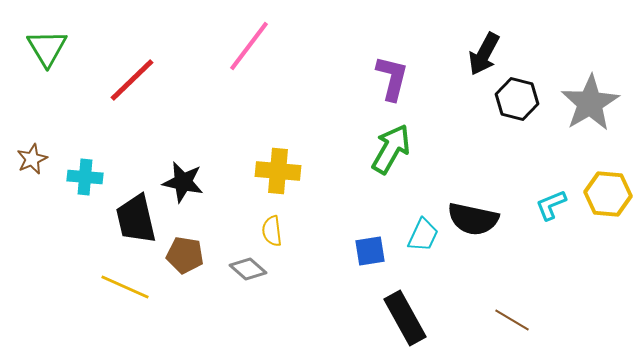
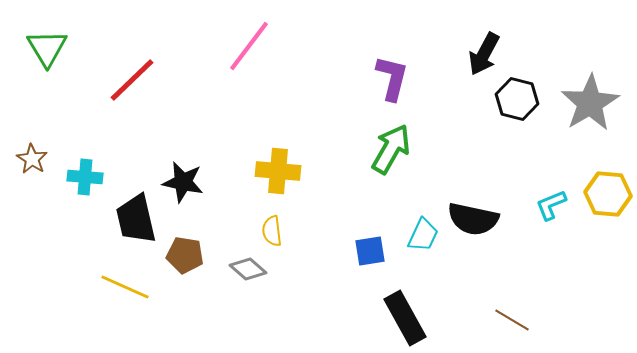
brown star: rotated 16 degrees counterclockwise
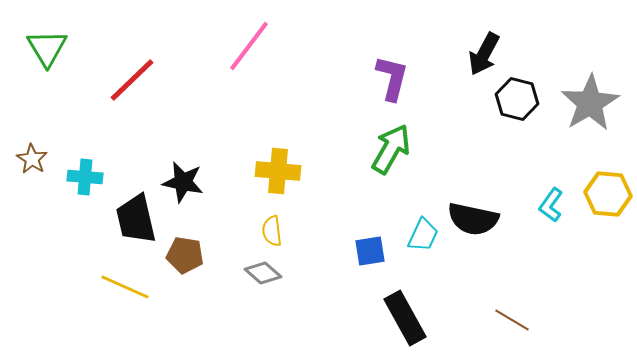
cyan L-shape: rotated 32 degrees counterclockwise
gray diamond: moved 15 px right, 4 px down
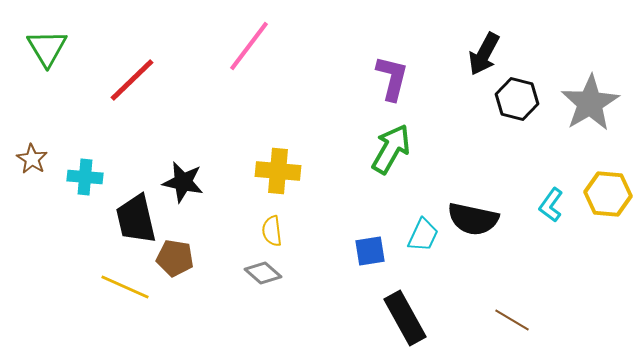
brown pentagon: moved 10 px left, 3 px down
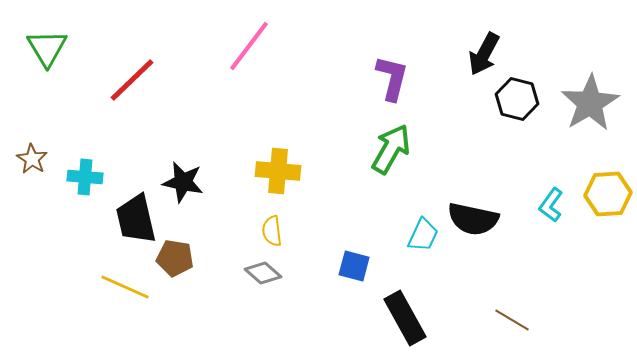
yellow hexagon: rotated 9 degrees counterclockwise
blue square: moved 16 px left, 15 px down; rotated 24 degrees clockwise
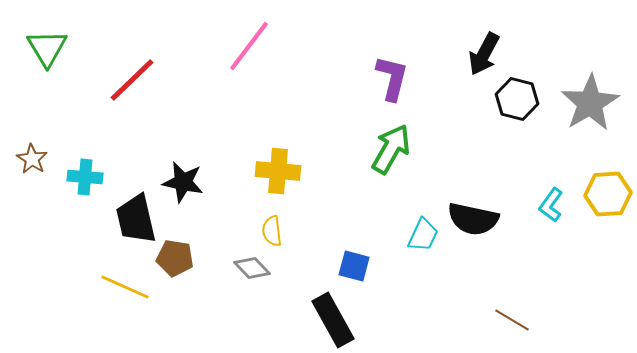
gray diamond: moved 11 px left, 5 px up; rotated 6 degrees clockwise
black rectangle: moved 72 px left, 2 px down
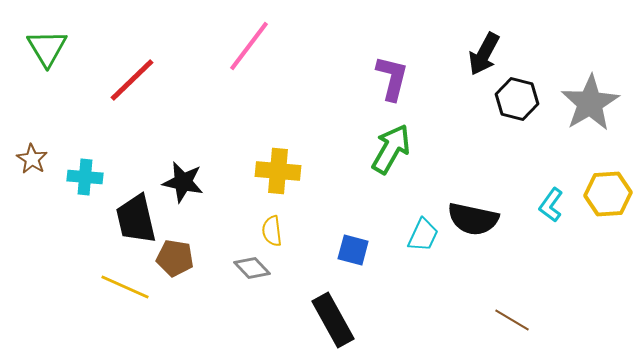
blue square: moved 1 px left, 16 px up
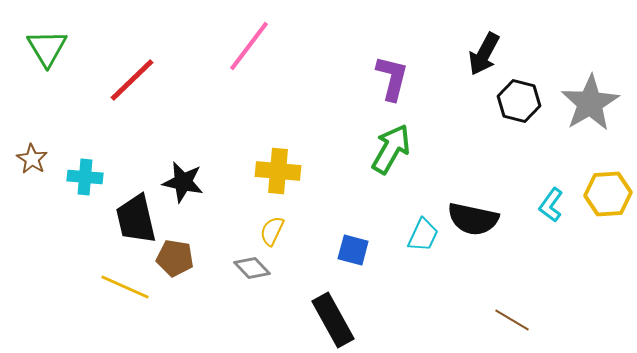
black hexagon: moved 2 px right, 2 px down
yellow semicircle: rotated 32 degrees clockwise
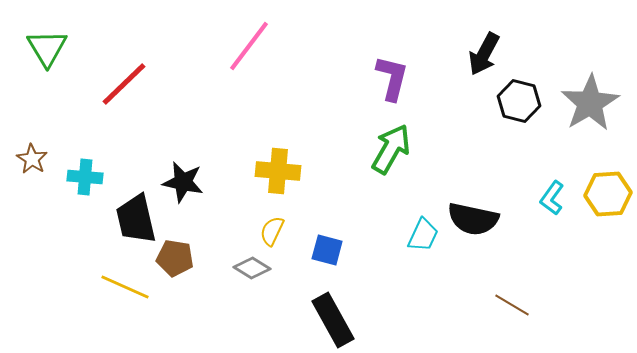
red line: moved 8 px left, 4 px down
cyan L-shape: moved 1 px right, 7 px up
blue square: moved 26 px left
gray diamond: rotated 15 degrees counterclockwise
brown line: moved 15 px up
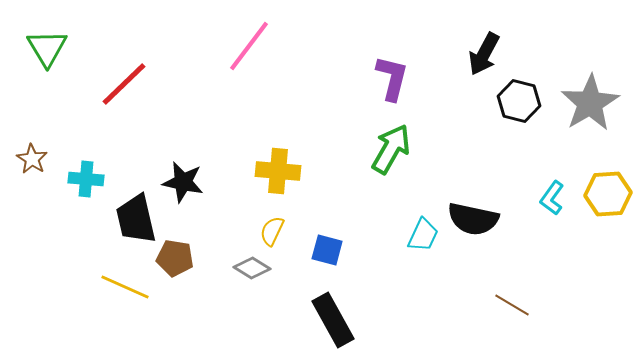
cyan cross: moved 1 px right, 2 px down
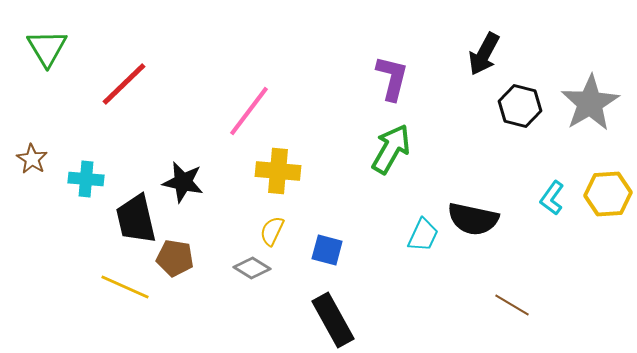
pink line: moved 65 px down
black hexagon: moved 1 px right, 5 px down
